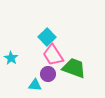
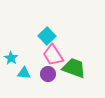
cyan square: moved 1 px up
cyan triangle: moved 11 px left, 12 px up
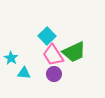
green trapezoid: moved 16 px up; rotated 135 degrees clockwise
purple circle: moved 6 px right
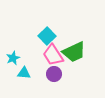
cyan star: moved 2 px right; rotated 16 degrees clockwise
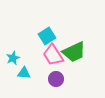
cyan square: rotated 12 degrees clockwise
purple circle: moved 2 px right, 5 px down
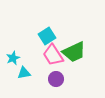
cyan triangle: rotated 16 degrees counterclockwise
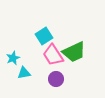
cyan square: moved 3 px left
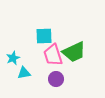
cyan square: rotated 30 degrees clockwise
pink trapezoid: rotated 15 degrees clockwise
